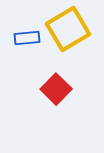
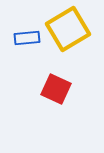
red square: rotated 20 degrees counterclockwise
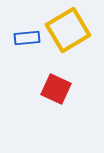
yellow square: moved 1 px down
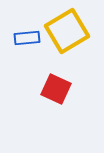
yellow square: moved 1 px left, 1 px down
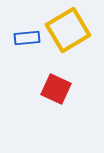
yellow square: moved 1 px right, 1 px up
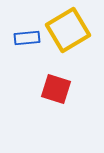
red square: rotated 8 degrees counterclockwise
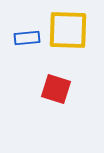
yellow square: rotated 33 degrees clockwise
